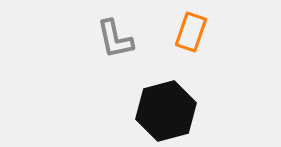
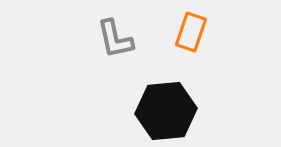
black hexagon: rotated 10 degrees clockwise
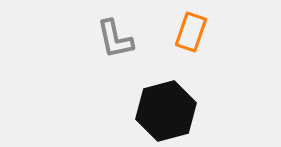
black hexagon: rotated 10 degrees counterclockwise
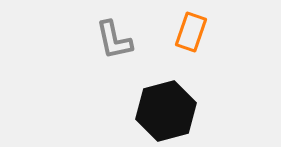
gray L-shape: moved 1 px left, 1 px down
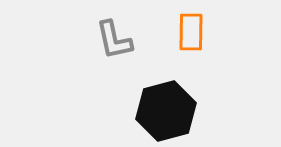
orange rectangle: rotated 18 degrees counterclockwise
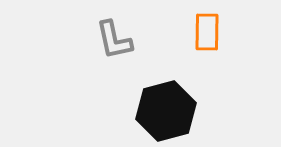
orange rectangle: moved 16 px right
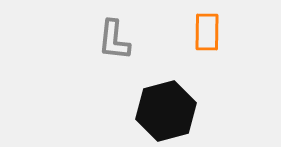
gray L-shape: rotated 18 degrees clockwise
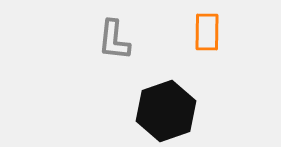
black hexagon: rotated 4 degrees counterclockwise
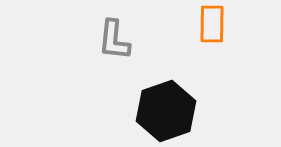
orange rectangle: moved 5 px right, 8 px up
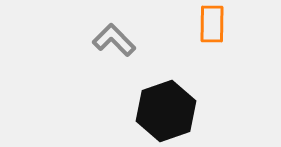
gray L-shape: rotated 129 degrees clockwise
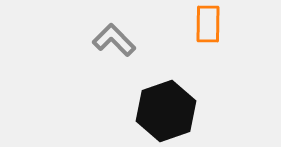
orange rectangle: moved 4 px left
